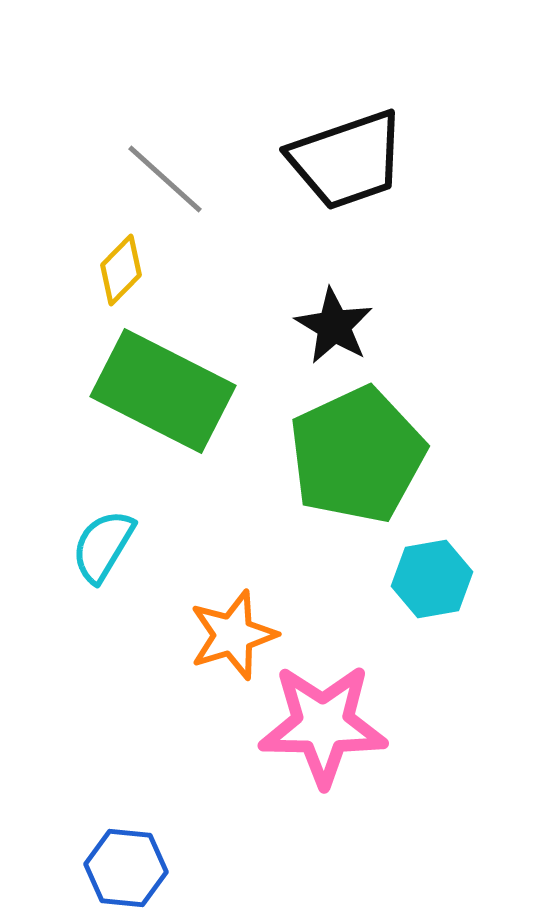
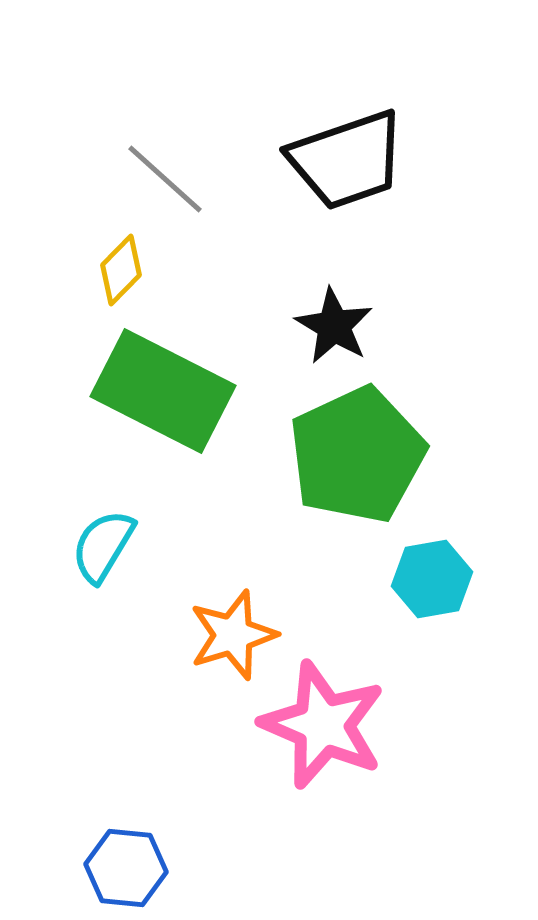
pink star: rotated 22 degrees clockwise
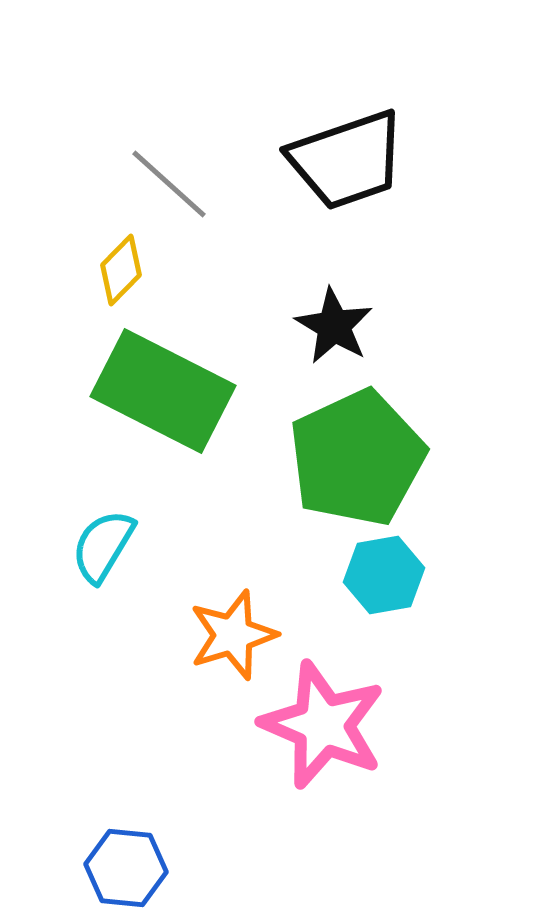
gray line: moved 4 px right, 5 px down
green pentagon: moved 3 px down
cyan hexagon: moved 48 px left, 4 px up
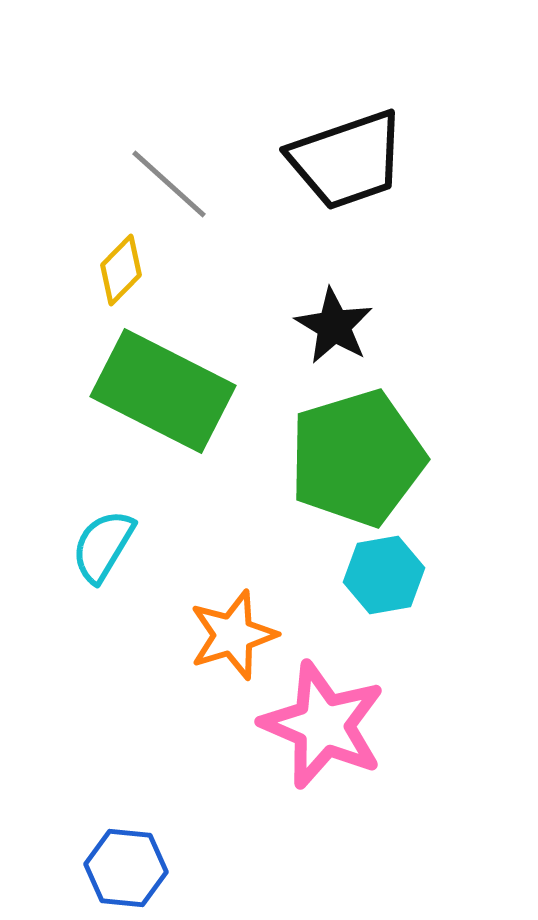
green pentagon: rotated 8 degrees clockwise
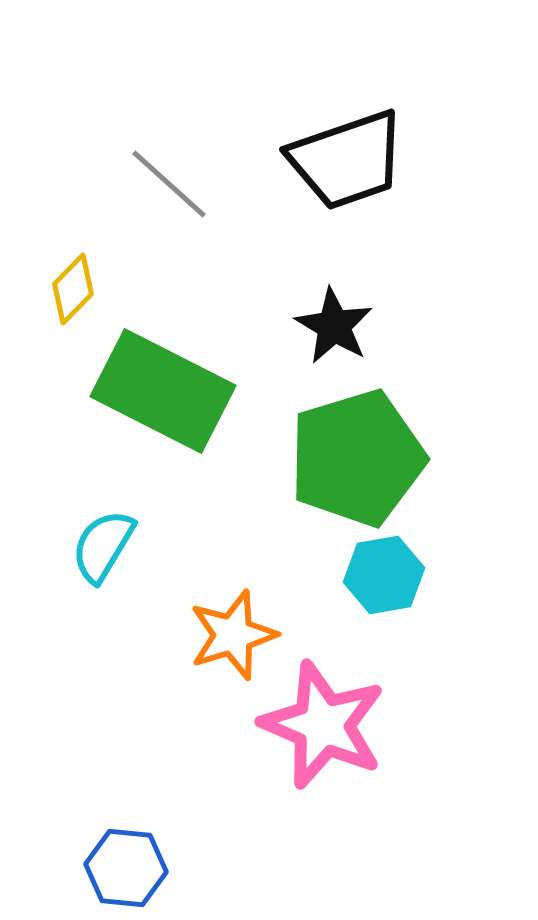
yellow diamond: moved 48 px left, 19 px down
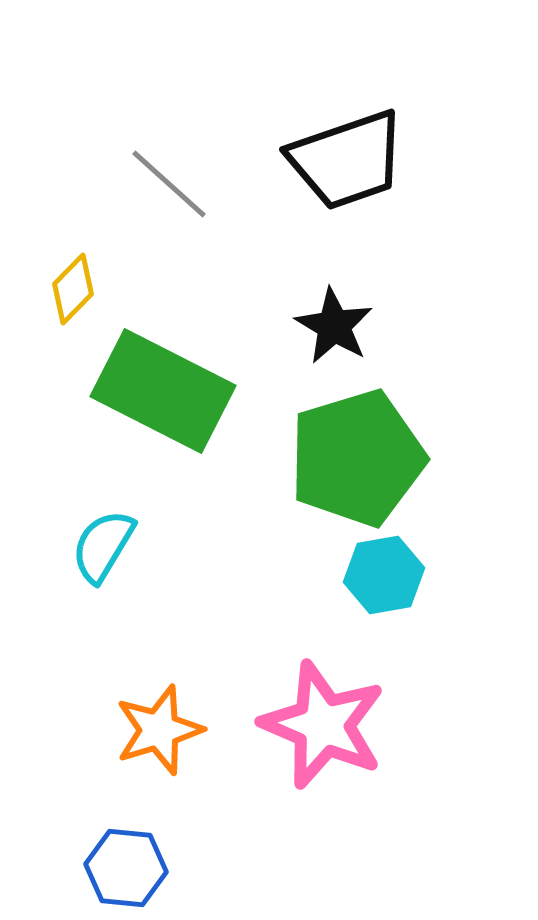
orange star: moved 74 px left, 95 px down
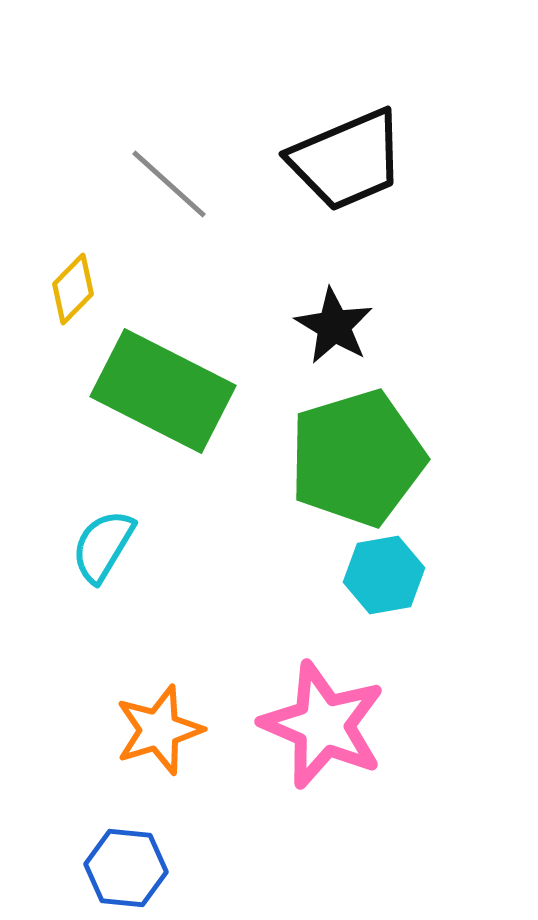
black trapezoid: rotated 4 degrees counterclockwise
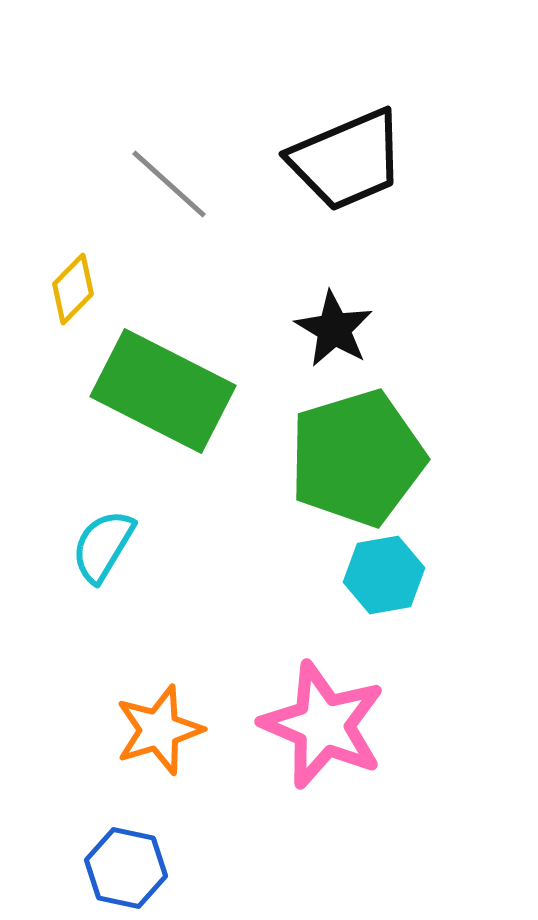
black star: moved 3 px down
blue hexagon: rotated 6 degrees clockwise
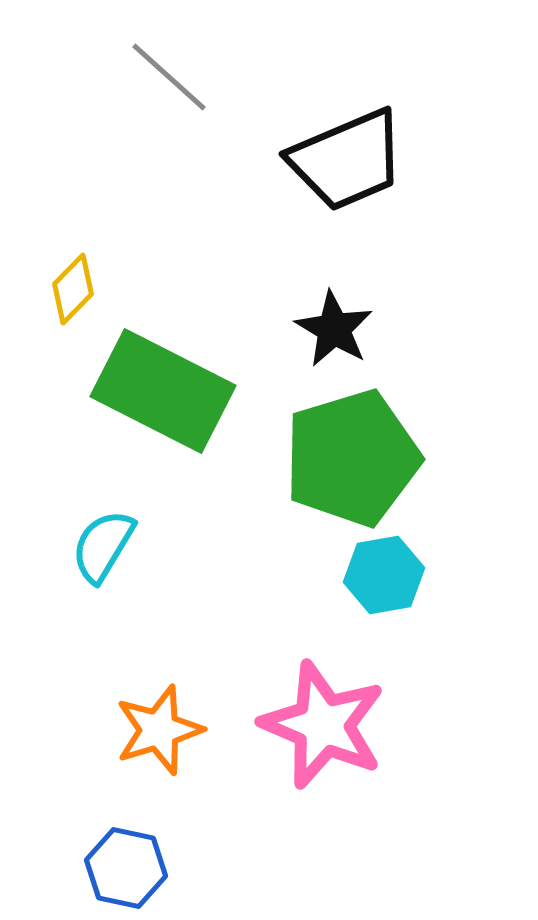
gray line: moved 107 px up
green pentagon: moved 5 px left
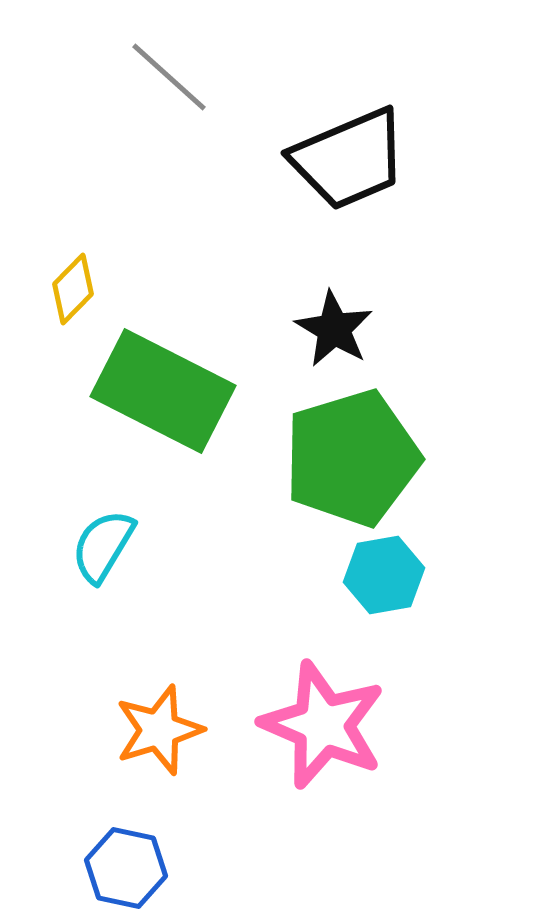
black trapezoid: moved 2 px right, 1 px up
